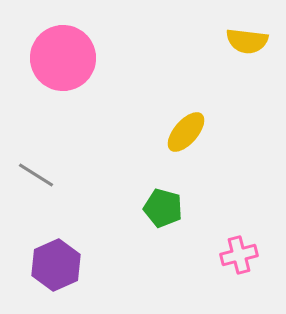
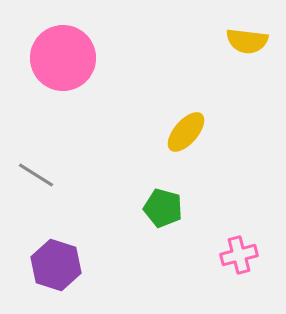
purple hexagon: rotated 18 degrees counterclockwise
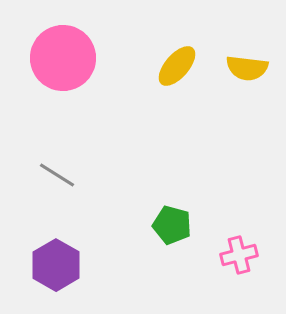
yellow semicircle: moved 27 px down
yellow ellipse: moved 9 px left, 66 px up
gray line: moved 21 px right
green pentagon: moved 9 px right, 17 px down
purple hexagon: rotated 12 degrees clockwise
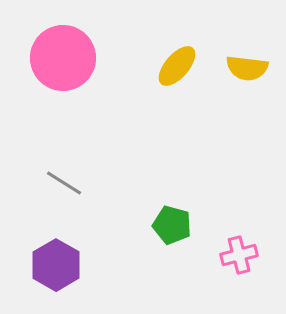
gray line: moved 7 px right, 8 px down
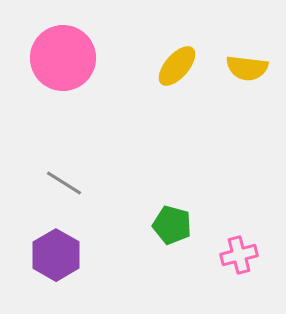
purple hexagon: moved 10 px up
